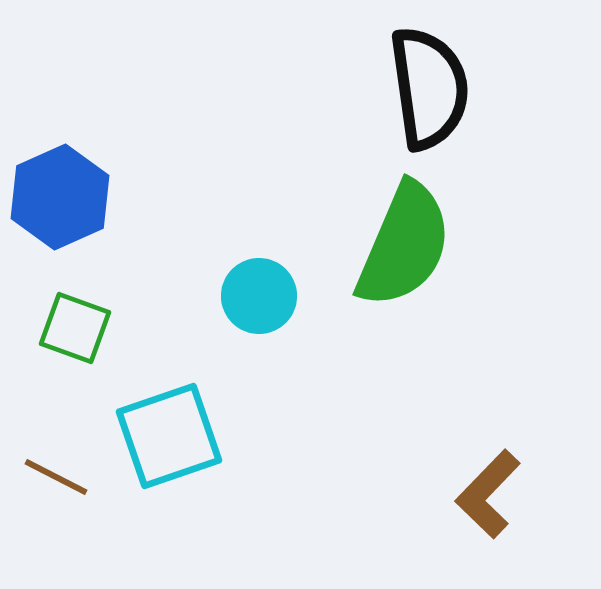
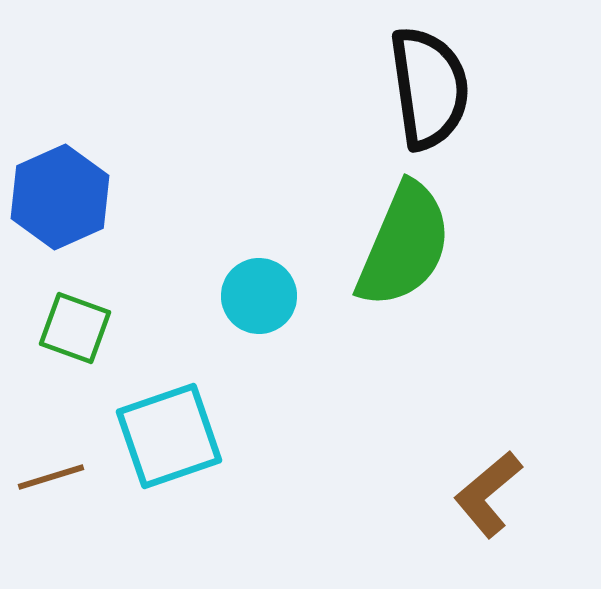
brown line: moved 5 px left; rotated 44 degrees counterclockwise
brown L-shape: rotated 6 degrees clockwise
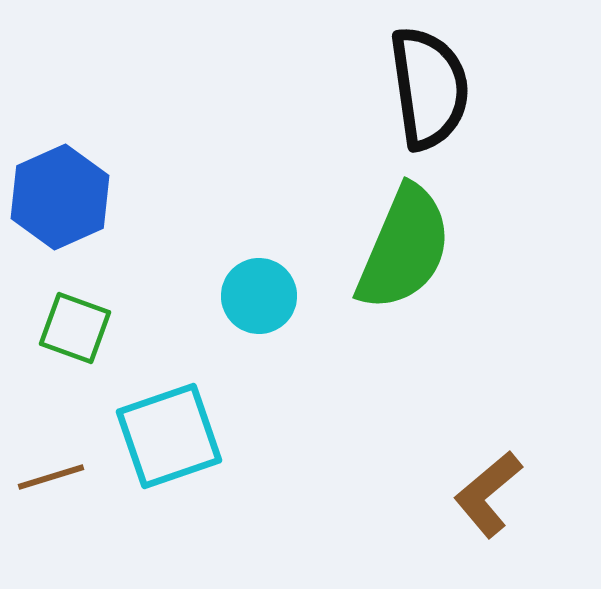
green semicircle: moved 3 px down
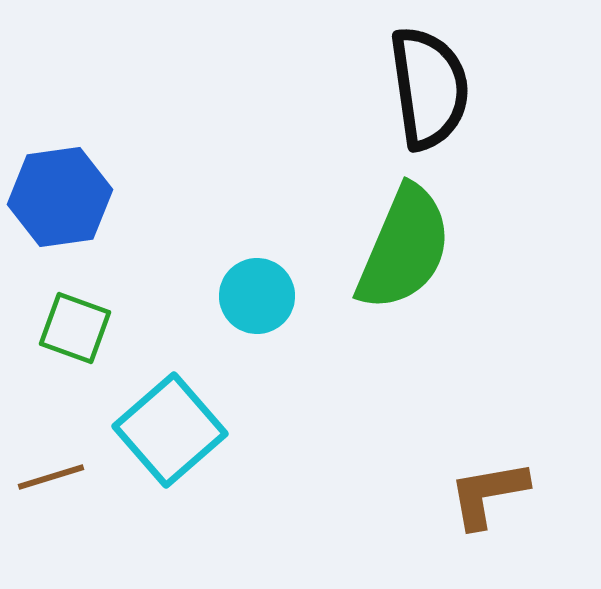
blue hexagon: rotated 16 degrees clockwise
cyan circle: moved 2 px left
cyan square: moved 1 px right, 6 px up; rotated 22 degrees counterclockwise
brown L-shape: rotated 30 degrees clockwise
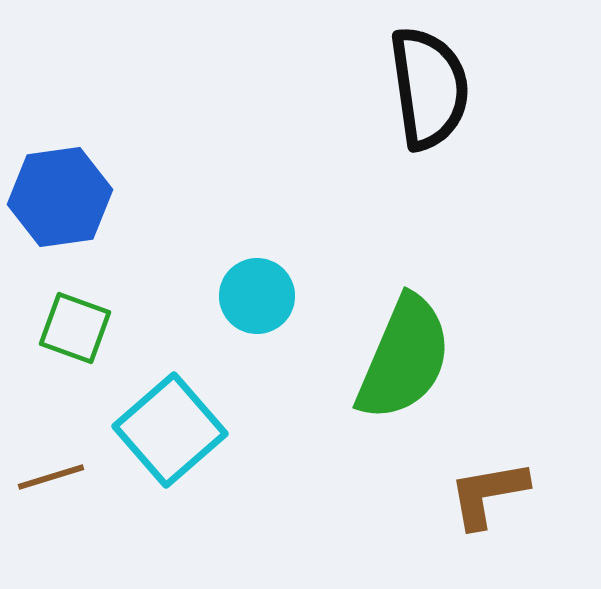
green semicircle: moved 110 px down
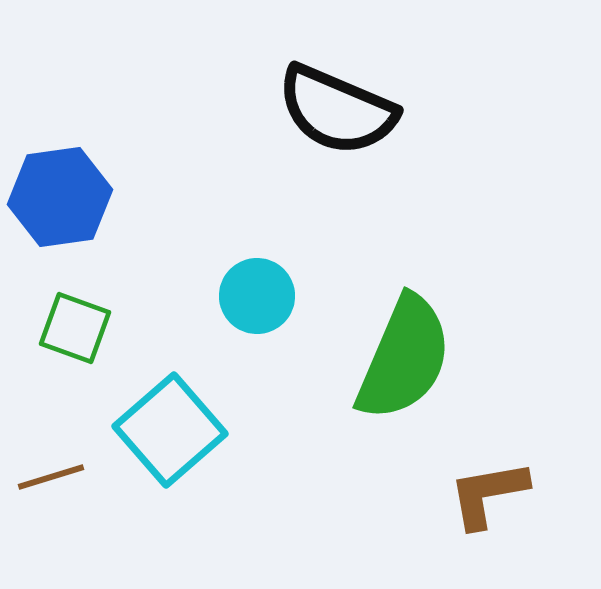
black semicircle: moved 92 px left, 22 px down; rotated 121 degrees clockwise
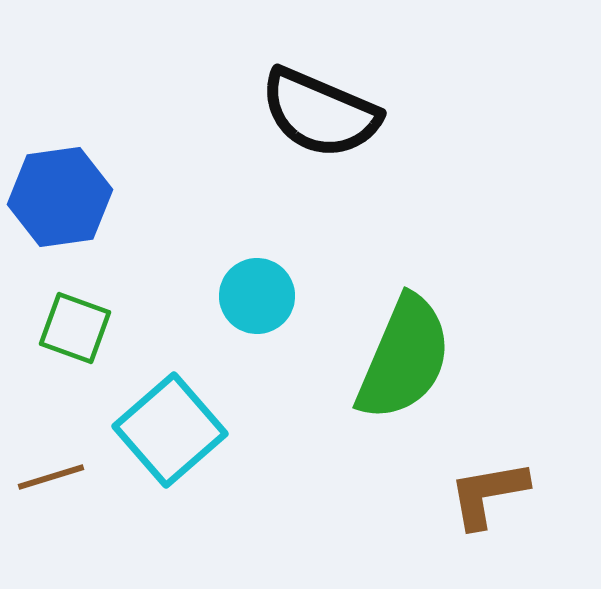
black semicircle: moved 17 px left, 3 px down
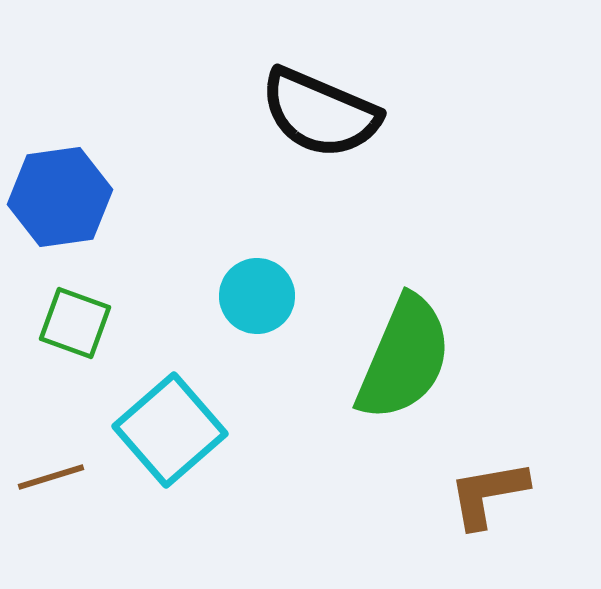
green square: moved 5 px up
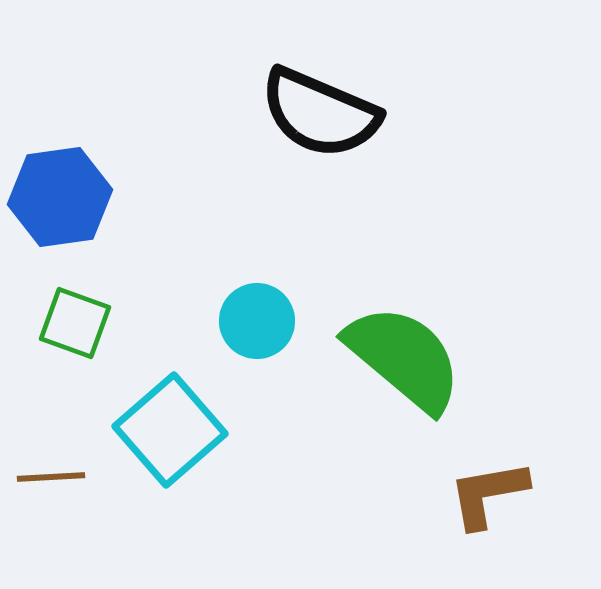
cyan circle: moved 25 px down
green semicircle: rotated 73 degrees counterclockwise
brown line: rotated 14 degrees clockwise
